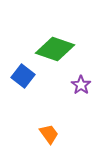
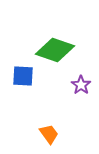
green diamond: moved 1 px down
blue square: rotated 35 degrees counterclockwise
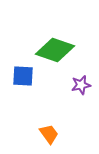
purple star: rotated 24 degrees clockwise
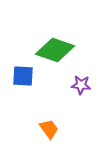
purple star: rotated 18 degrees clockwise
orange trapezoid: moved 5 px up
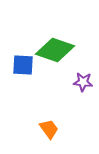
blue square: moved 11 px up
purple star: moved 2 px right, 3 px up
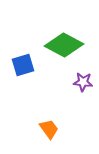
green diamond: moved 9 px right, 5 px up; rotated 9 degrees clockwise
blue square: rotated 20 degrees counterclockwise
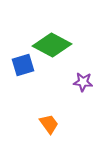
green diamond: moved 12 px left
orange trapezoid: moved 5 px up
